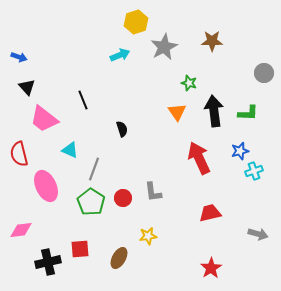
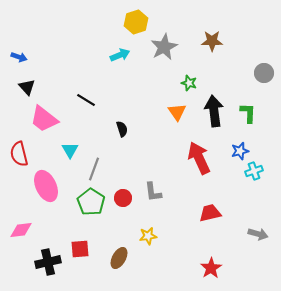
black line: moved 3 px right; rotated 36 degrees counterclockwise
green L-shape: rotated 90 degrees counterclockwise
cyan triangle: rotated 36 degrees clockwise
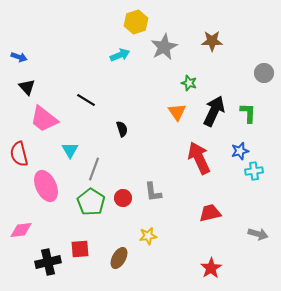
black arrow: rotated 32 degrees clockwise
cyan cross: rotated 12 degrees clockwise
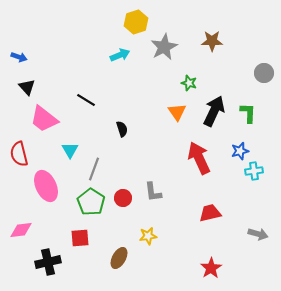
red square: moved 11 px up
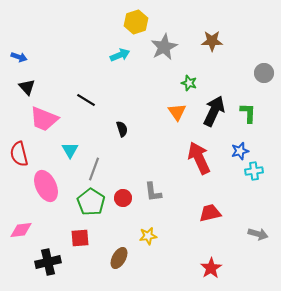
pink trapezoid: rotated 16 degrees counterclockwise
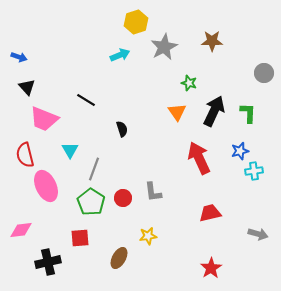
red semicircle: moved 6 px right, 1 px down
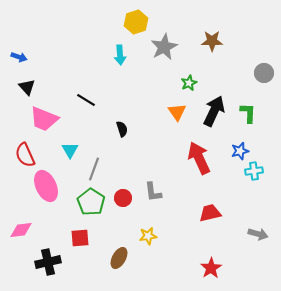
cyan arrow: rotated 108 degrees clockwise
green star: rotated 28 degrees clockwise
red semicircle: rotated 10 degrees counterclockwise
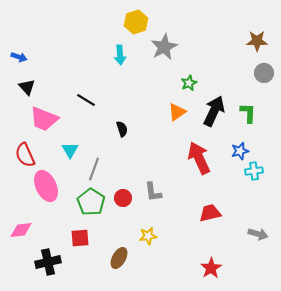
brown star: moved 45 px right
orange triangle: rotated 30 degrees clockwise
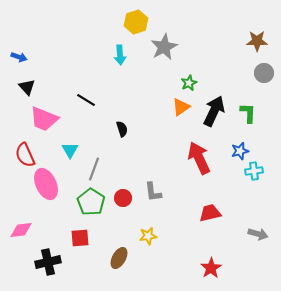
orange triangle: moved 4 px right, 5 px up
pink ellipse: moved 2 px up
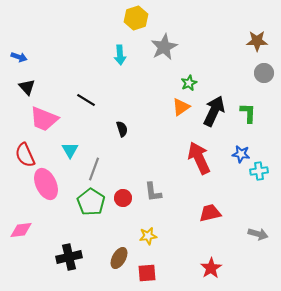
yellow hexagon: moved 4 px up
blue star: moved 1 px right, 3 px down; rotated 24 degrees clockwise
cyan cross: moved 5 px right
red square: moved 67 px right, 35 px down
black cross: moved 21 px right, 5 px up
